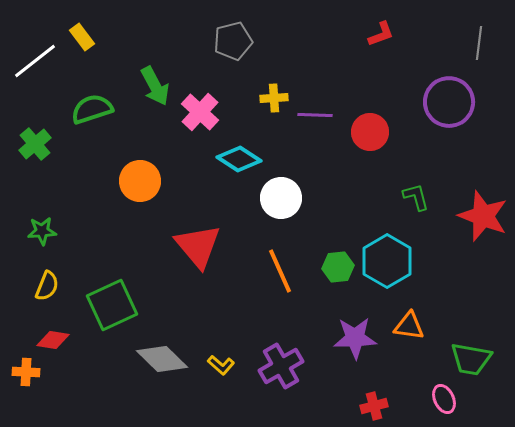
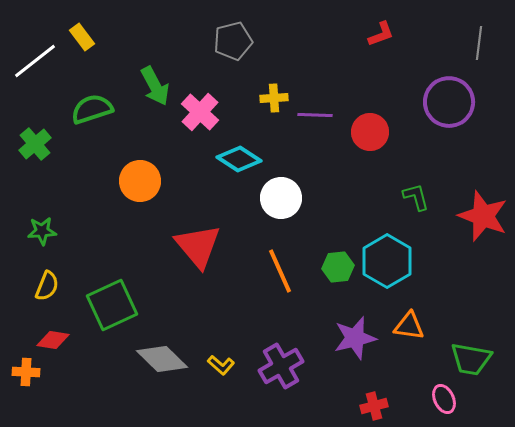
purple star: rotated 12 degrees counterclockwise
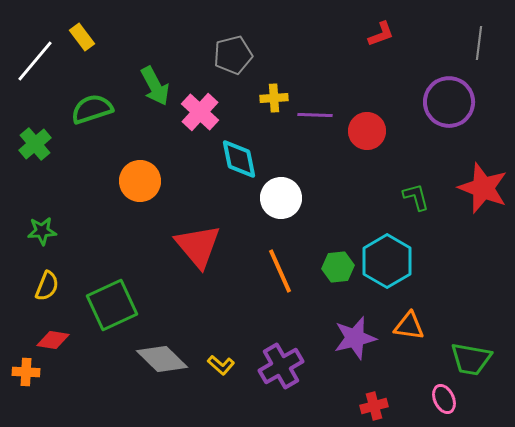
gray pentagon: moved 14 px down
white line: rotated 12 degrees counterclockwise
red circle: moved 3 px left, 1 px up
cyan diamond: rotated 45 degrees clockwise
red star: moved 28 px up
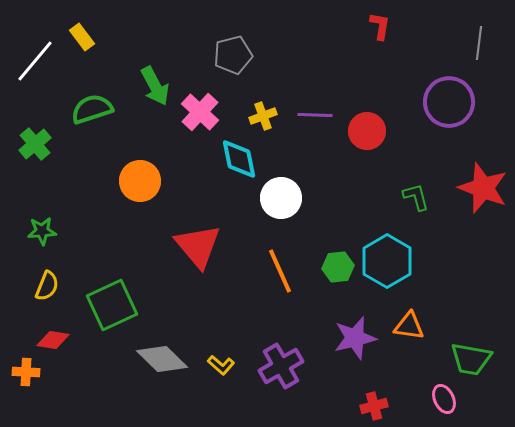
red L-shape: moved 1 px left, 8 px up; rotated 60 degrees counterclockwise
yellow cross: moved 11 px left, 18 px down; rotated 16 degrees counterclockwise
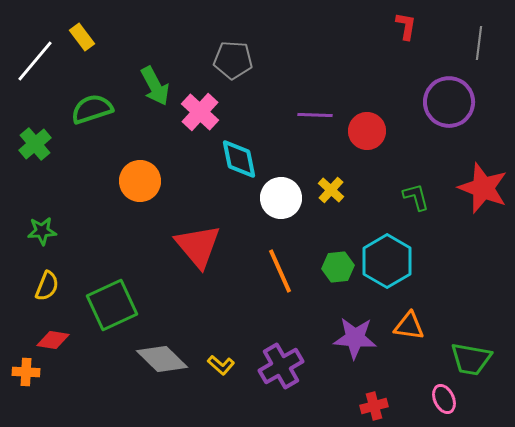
red L-shape: moved 26 px right
gray pentagon: moved 5 px down; rotated 18 degrees clockwise
yellow cross: moved 68 px right, 74 px down; rotated 28 degrees counterclockwise
purple star: rotated 18 degrees clockwise
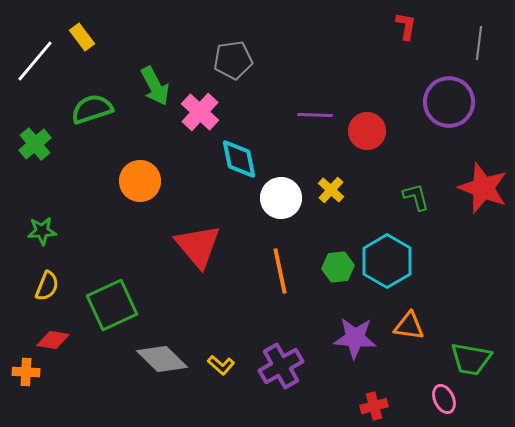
gray pentagon: rotated 12 degrees counterclockwise
orange line: rotated 12 degrees clockwise
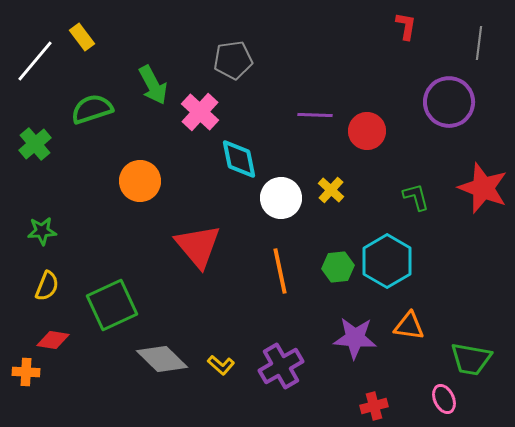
green arrow: moved 2 px left, 1 px up
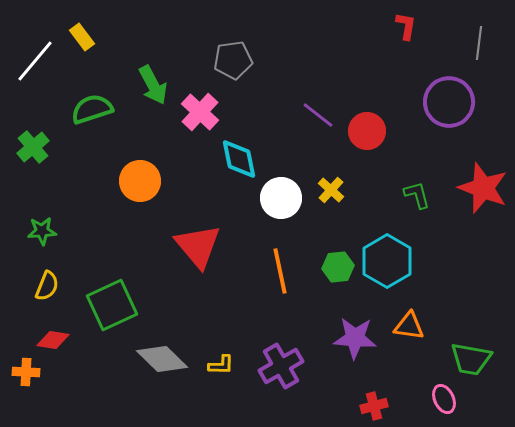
purple line: moved 3 px right; rotated 36 degrees clockwise
green cross: moved 2 px left, 3 px down
green L-shape: moved 1 px right, 2 px up
yellow L-shape: rotated 40 degrees counterclockwise
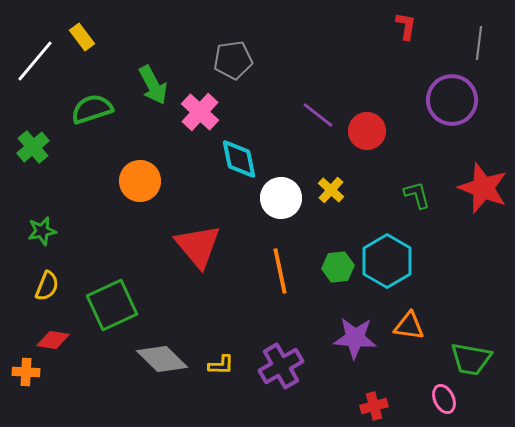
purple circle: moved 3 px right, 2 px up
green star: rotated 8 degrees counterclockwise
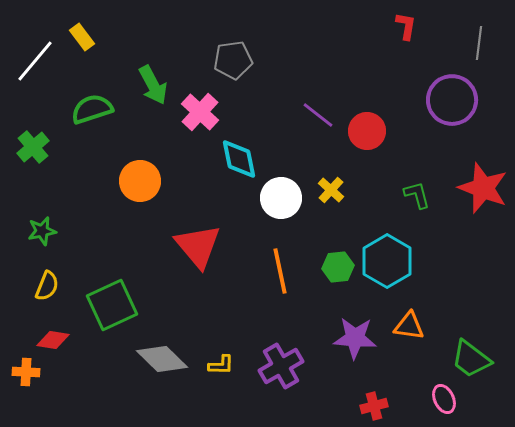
green trapezoid: rotated 27 degrees clockwise
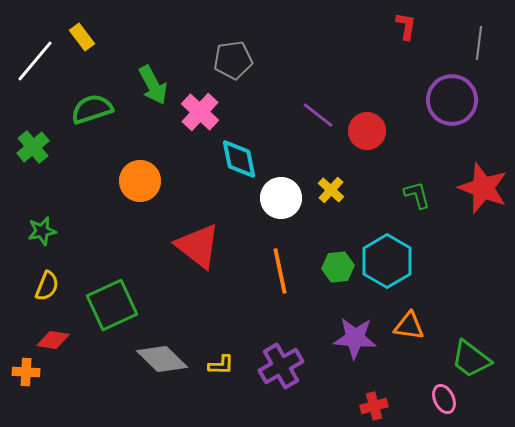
red triangle: rotated 12 degrees counterclockwise
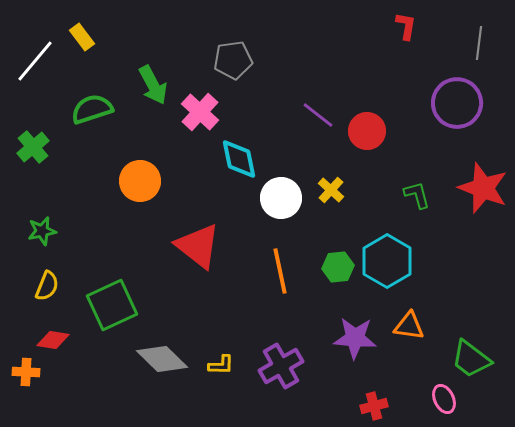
purple circle: moved 5 px right, 3 px down
